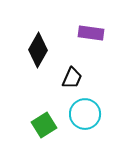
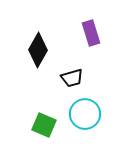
purple rectangle: rotated 65 degrees clockwise
black trapezoid: rotated 50 degrees clockwise
green square: rotated 35 degrees counterclockwise
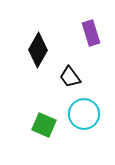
black trapezoid: moved 2 px left, 1 px up; rotated 70 degrees clockwise
cyan circle: moved 1 px left
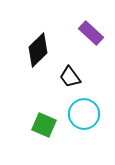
purple rectangle: rotated 30 degrees counterclockwise
black diamond: rotated 16 degrees clockwise
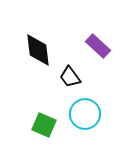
purple rectangle: moved 7 px right, 13 px down
black diamond: rotated 52 degrees counterclockwise
cyan circle: moved 1 px right
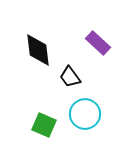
purple rectangle: moved 3 px up
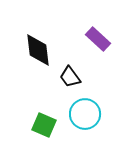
purple rectangle: moved 4 px up
